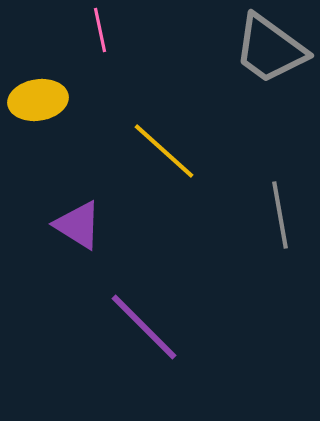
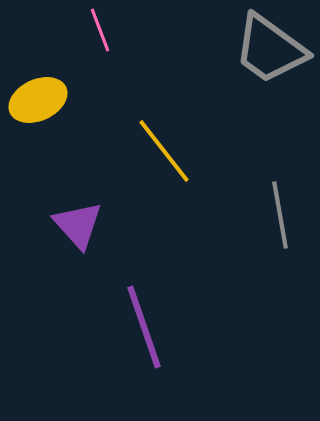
pink line: rotated 9 degrees counterclockwise
yellow ellipse: rotated 16 degrees counterclockwise
yellow line: rotated 10 degrees clockwise
purple triangle: rotated 16 degrees clockwise
purple line: rotated 26 degrees clockwise
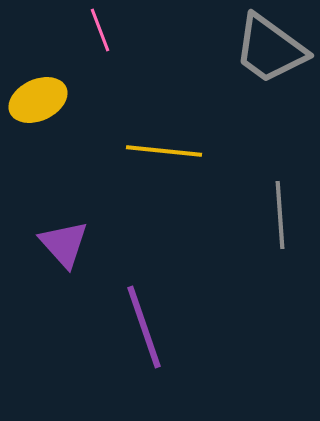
yellow line: rotated 46 degrees counterclockwise
gray line: rotated 6 degrees clockwise
purple triangle: moved 14 px left, 19 px down
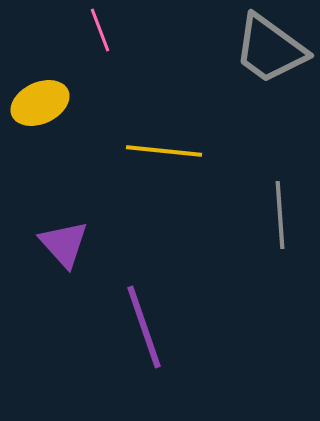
yellow ellipse: moved 2 px right, 3 px down
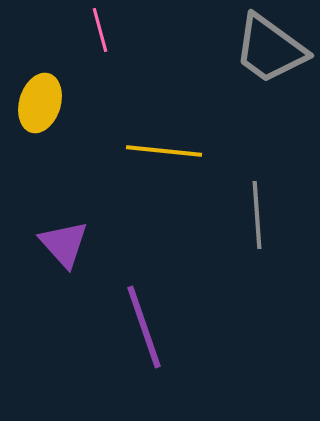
pink line: rotated 6 degrees clockwise
yellow ellipse: rotated 48 degrees counterclockwise
gray line: moved 23 px left
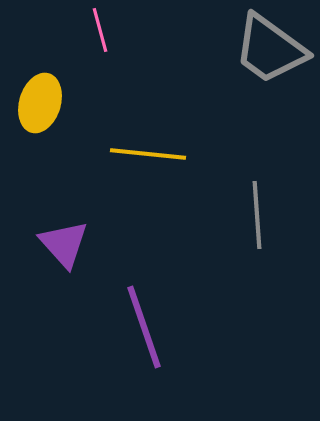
yellow line: moved 16 px left, 3 px down
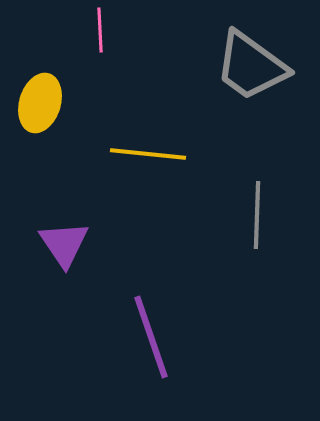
pink line: rotated 12 degrees clockwise
gray trapezoid: moved 19 px left, 17 px down
gray line: rotated 6 degrees clockwise
purple triangle: rotated 8 degrees clockwise
purple line: moved 7 px right, 10 px down
